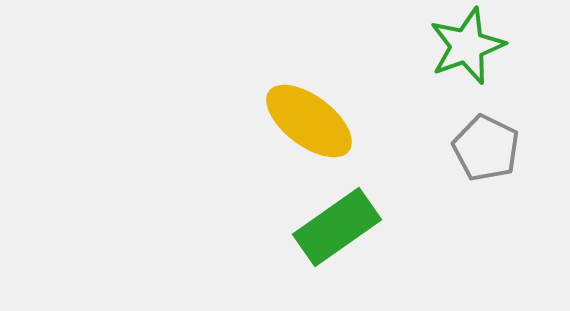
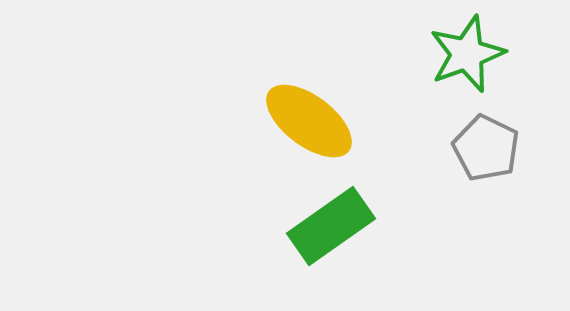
green star: moved 8 px down
green rectangle: moved 6 px left, 1 px up
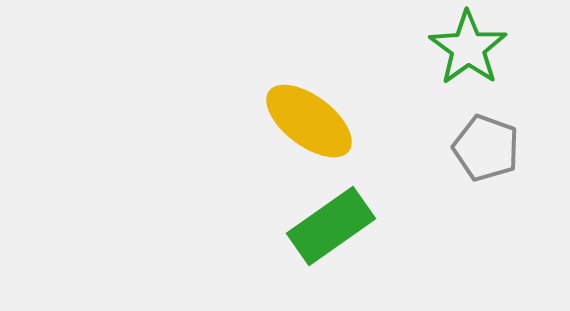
green star: moved 1 px right, 6 px up; rotated 16 degrees counterclockwise
gray pentagon: rotated 6 degrees counterclockwise
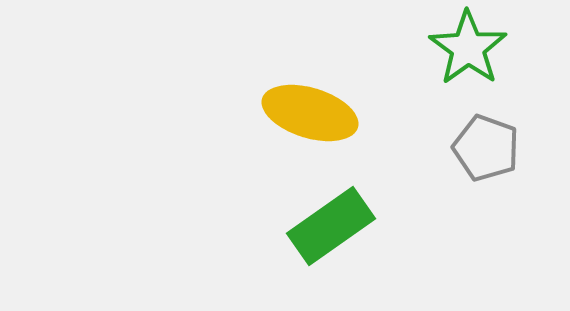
yellow ellipse: moved 1 px right, 8 px up; rotated 20 degrees counterclockwise
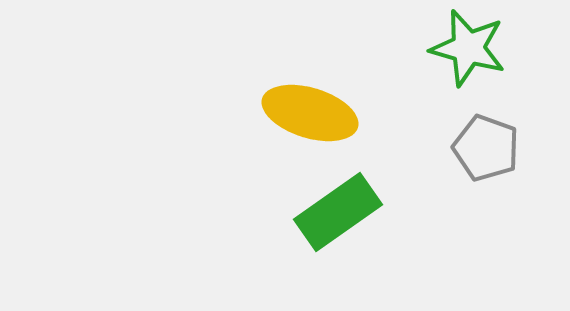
green star: rotated 20 degrees counterclockwise
green rectangle: moved 7 px right, 14 px up
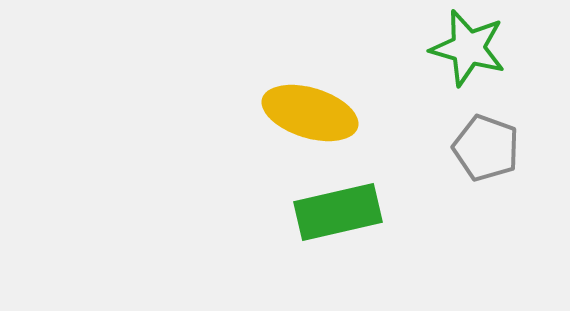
green rectangle: rotated 22 degrees clockwise
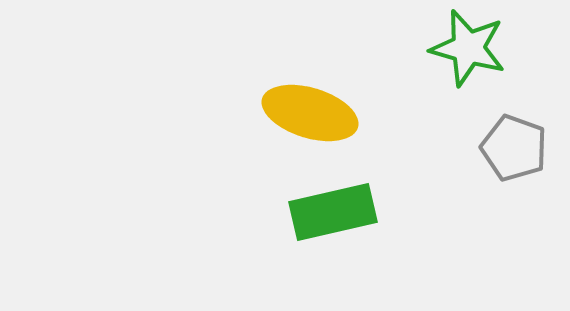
gray pentagon: moved 28 px right
green rectangle: moved 5 px left
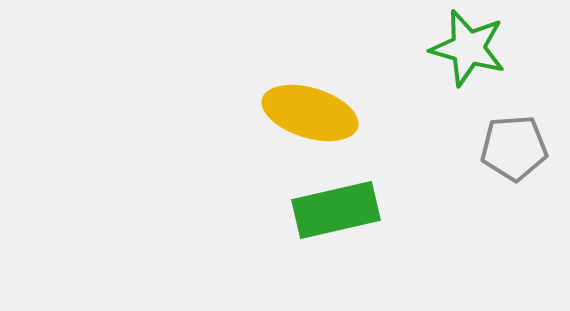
gray pentagon: rotated 24 degrees counterclockwise
green rectangle: moved 3 px right, 2 px up
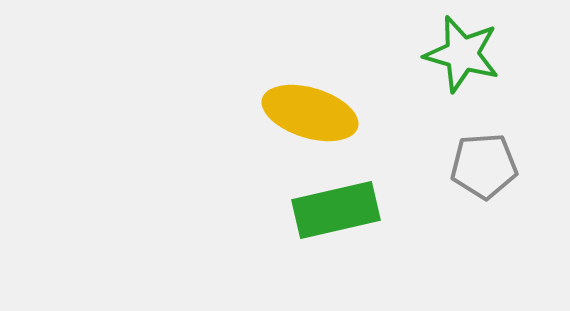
green star: moved 6 px left, 6 px down
gray pentagon: moved 30 px left, 18 px down
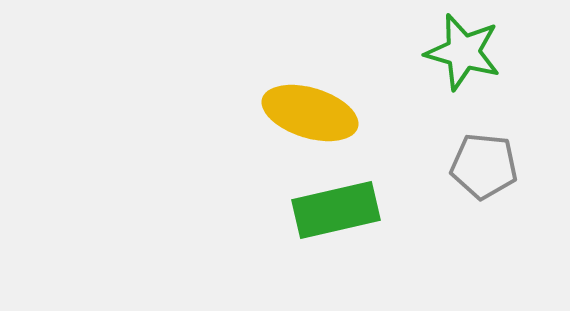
green star: moved 1 px right, 2 px up
gray pentagon: rotated 10 degrees clockwise
